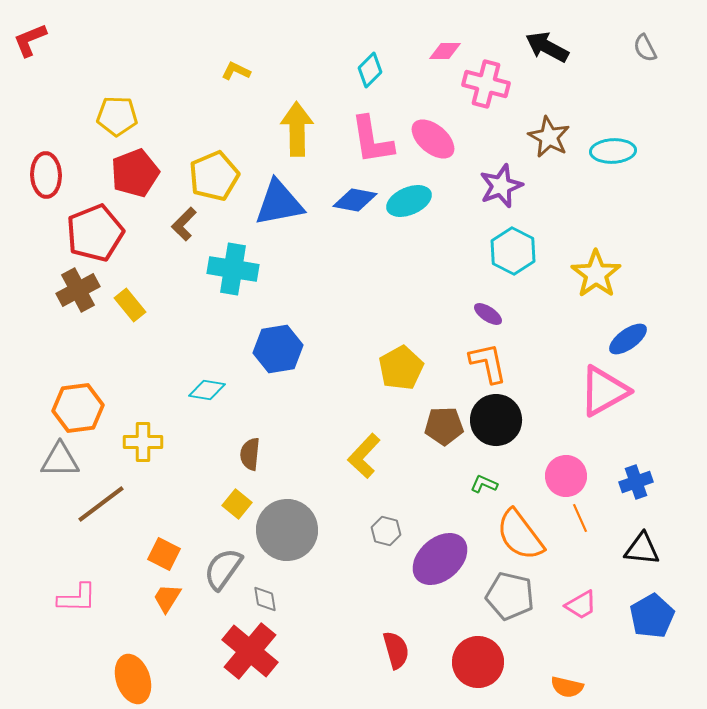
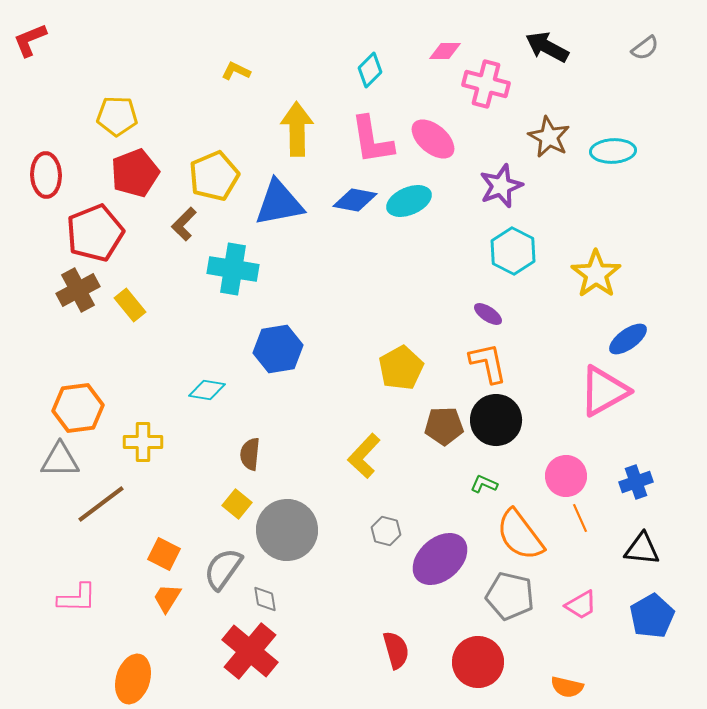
gray semicircle at (645, 48): rotated 100 degrees counterclockwise
orange ellipse at (133, 679): rotated 36 degrees clockwise
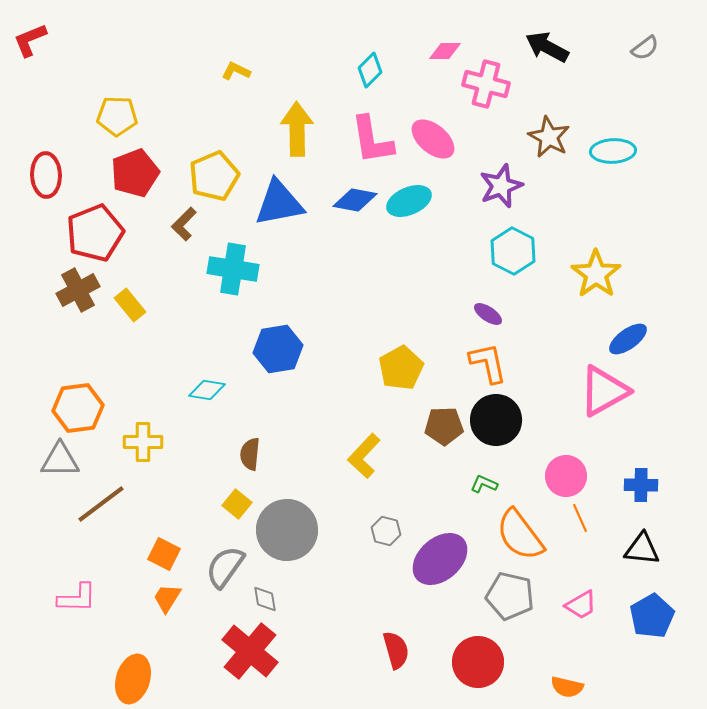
blue cross at (636, 482): moved 5 px right, 3 px down; rotated 20 degrees clockwise
gray semicircle at (223, 569): moved 2 px right, 2 px up
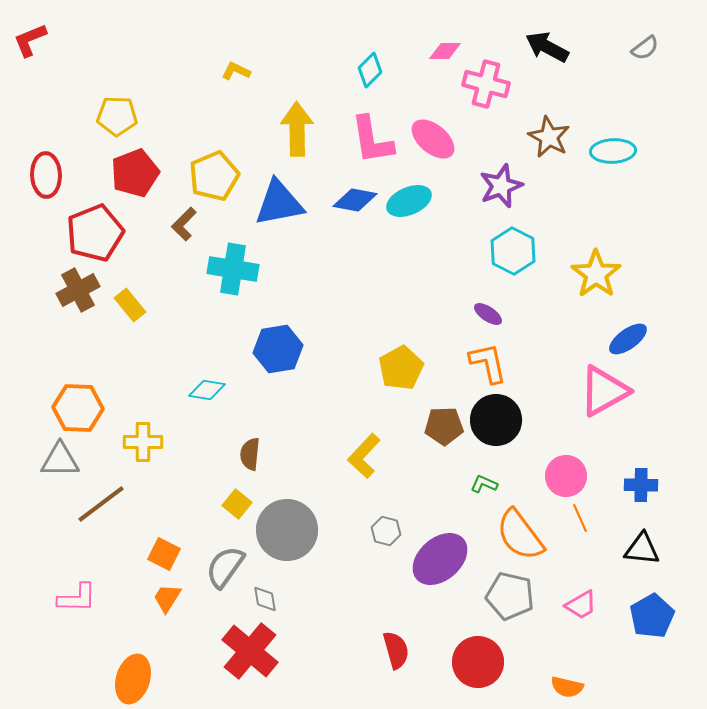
orange hexagon at (78, 408): rotated 9 degrees clockwise
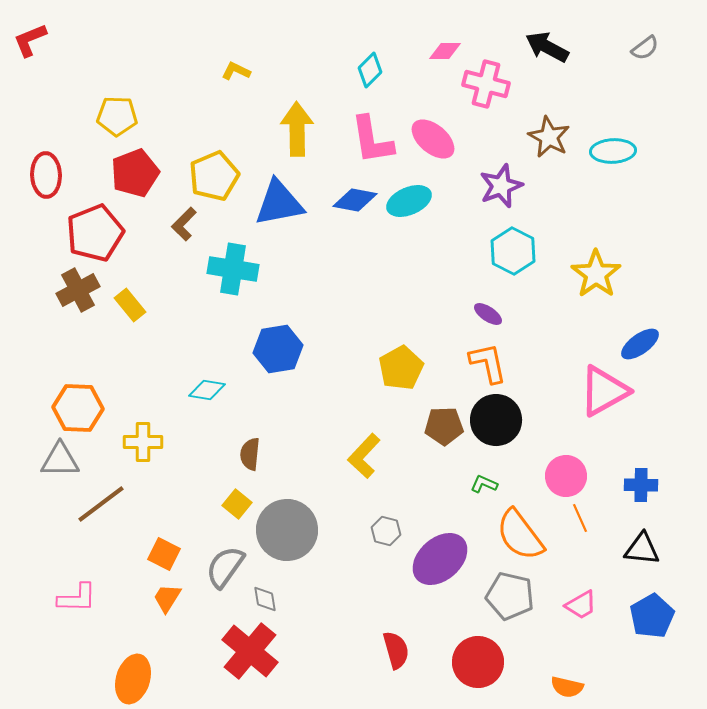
blue ellipse at (628, 339): moved 12 px right, 5 px down
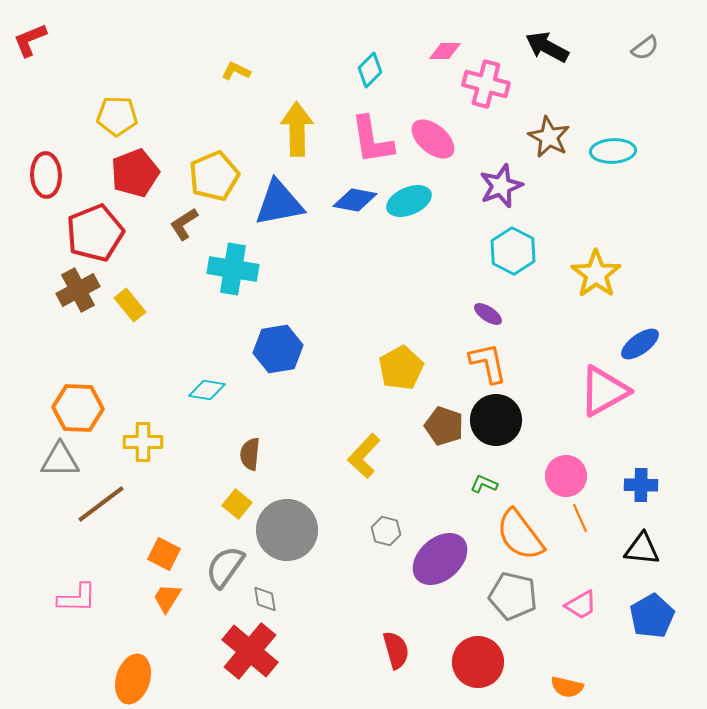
brown L-shape at (184, 224): rotated 12 degrees clockwise
brown pentagon at (444, 426): rotated 21 degrees clockwise
gray pentagon at (510, 596): moved 3 px right
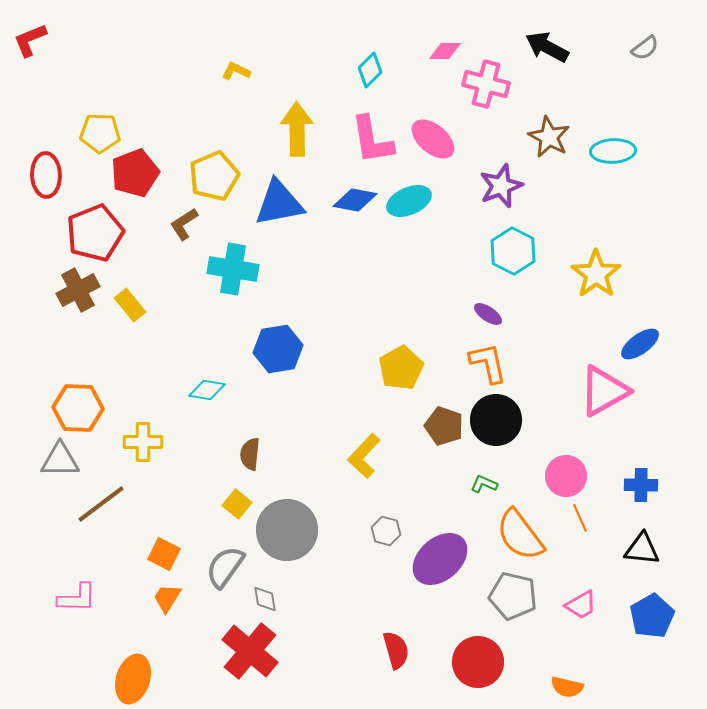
yellow pentagon at (117, 116): moved 17 px left, 17 px down
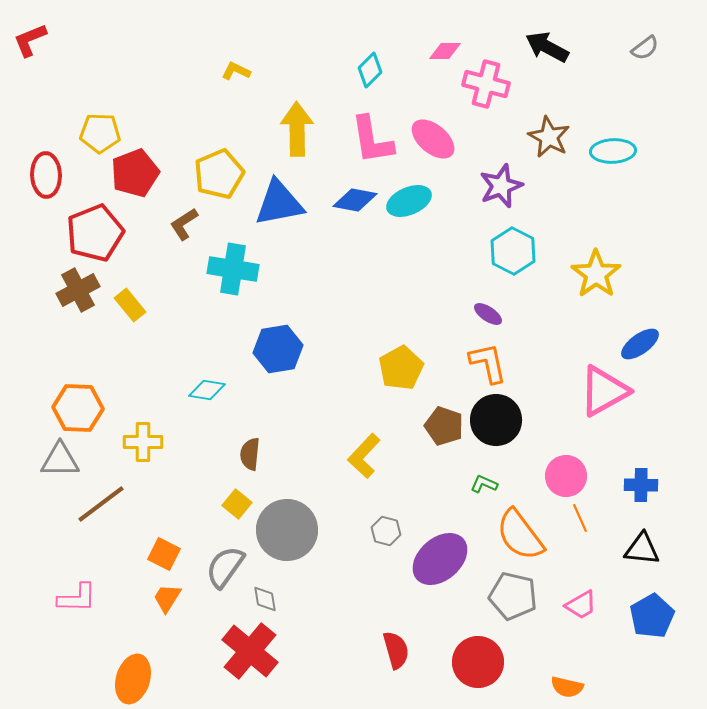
yellow pentagon at (214, 176): moved 5 px right, 2 px up
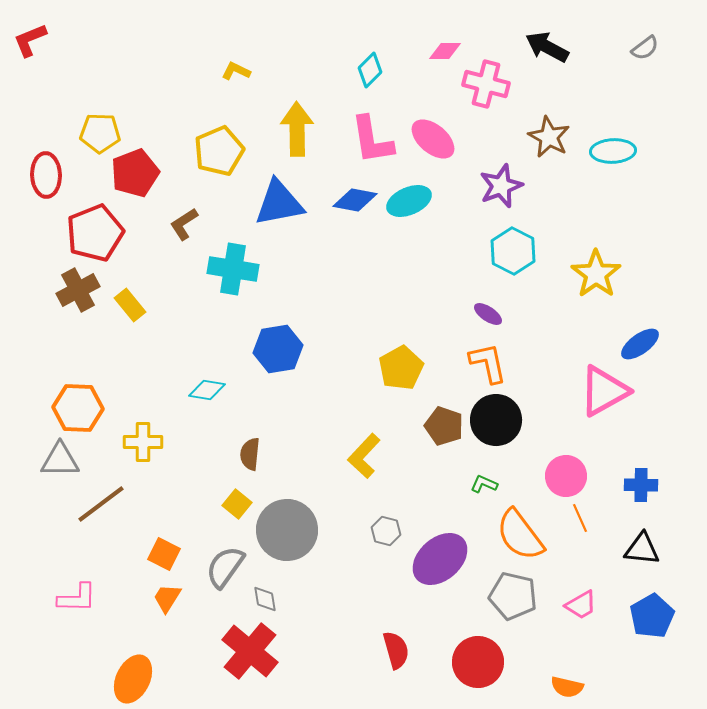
yellow pentagon at (219, 174): moved 23 px up
orange ellipse at (133, 679): rotated 9 degrees clockwise
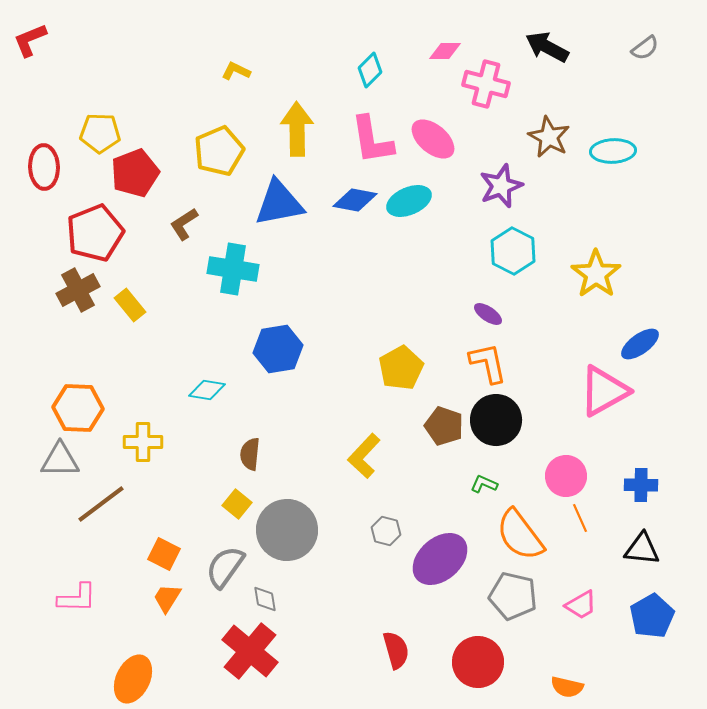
red ellipse at (46, 175): moved 2 px left, 8 px up
